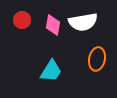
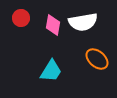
red circle: moved 1 px left, 2 px up
orange ellipse: rotated 60 degrees counterclockwise
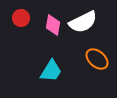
white semicircle: rotated 16 degrees counterclockwise
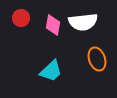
white semicircle: rotated 20 degrees clockwise
orange ellipse: rotated 30 degrees clockwise
cyan trapezoid: rotated 15 degrees clockwise
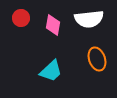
white semicircle: moved 6 px right, 3 px up
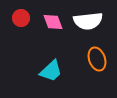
white semicircle: moved 1 px left, 2 px down
pink diamond: moved 3 px up; rotated 30 degrees counterclockwise
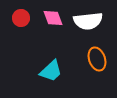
pink diamond: moved 4 px up
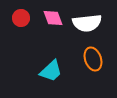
white semicircle: moved 1 px left, 2 px down
orange ellipse: moved 4 px left
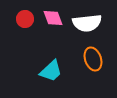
red circle: moved 4 px right, 1 px down
